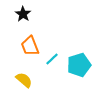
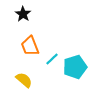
cyan pentagon: moved 4 px left, 2 px down
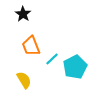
orange trapezoid: moved 1 px right
cyan pentagon: rotated 10 degrees counterclockwise
yellow semicircle: rotated 18 degrees clockwise
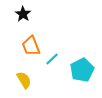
cyan pentagon: moved 7 px right, 3 px down
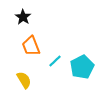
black star: moved 3 px down
cyan line: moved 3 px right, 2 px down
cyan pentagon: moved 3 px up
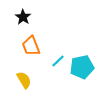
cyan line: moved 3 px right
cyan pentagon: rotated 15 degrees clockwise
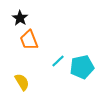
black star: moved 3 px left, 1 px down
orange trapezoid: moved 2 px left, 6 px up
yellow semicircle: moved 2 px left, 2 px down
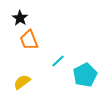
cyan pentagon: moved 3 px right, 8 px down; rotated 15 degrees counterclockwise
yellow semicircle: rotated 96 degrees counterclockwise
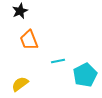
black star: moved 7 px up; rotated 14 degrees clockwise
cyan line: rotated 32 degrees clockwise
yellow semicircle: moved 2 px left, 2 px down
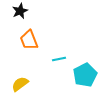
cyan line: moved 1 px right, 2 px up
